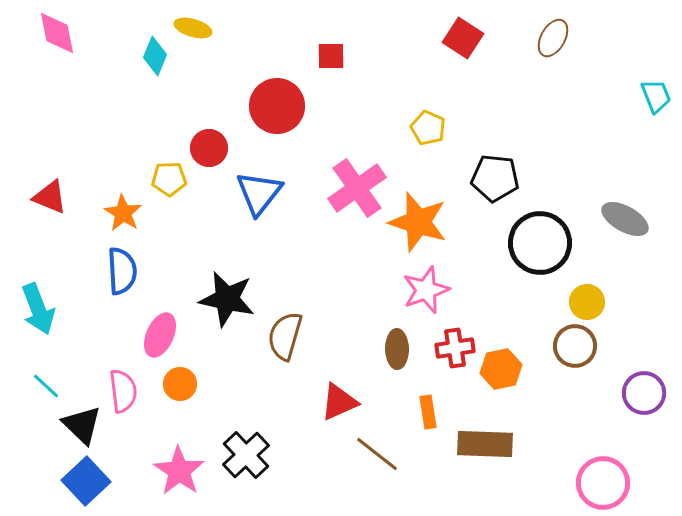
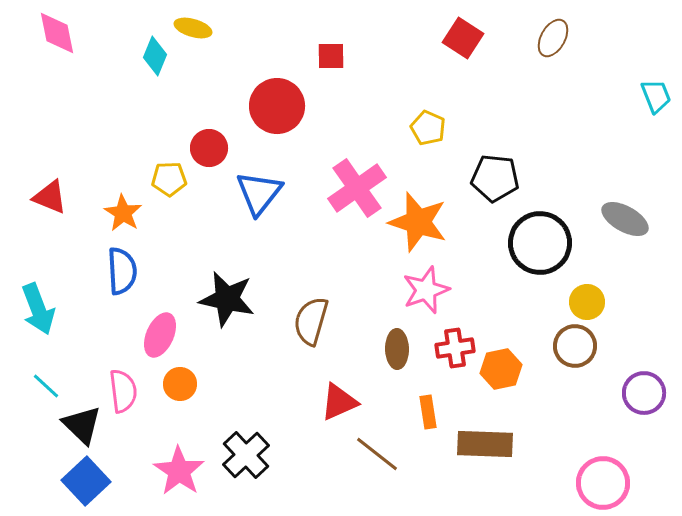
brown semicircle at (285, 336): moved 26 px right, 15 px up
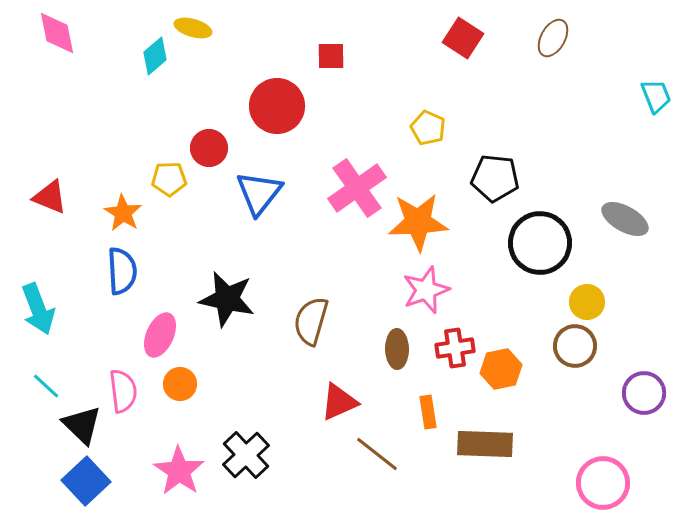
cyan diamond at (155, 56): rotated 27 degrees clockwise
orange star at (418, 222): rotated 20 degrees counterclockwise
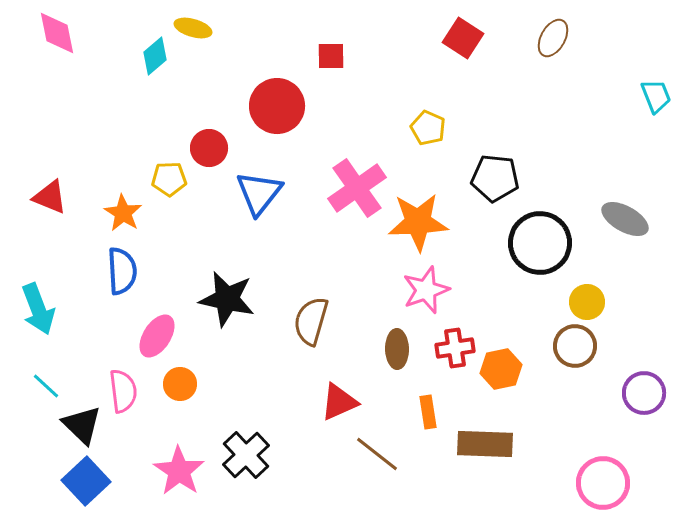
pink ellipse at (160, 335): moved 3 px left, 1 px down; rotated 9 degrees clockwise
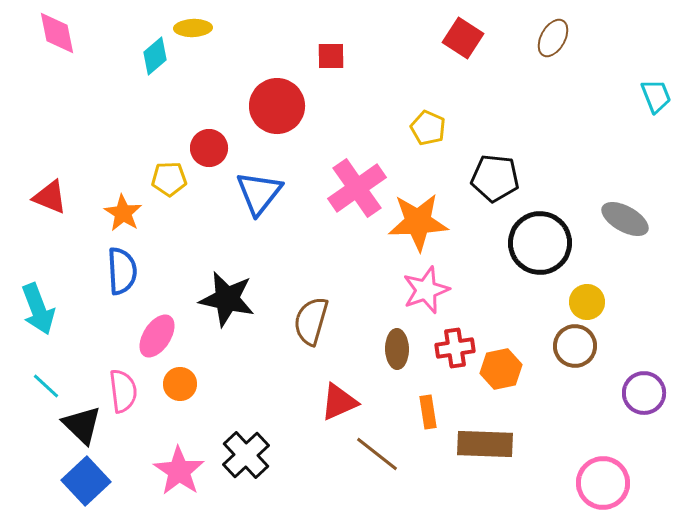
yellow ellipse at (193, 28): rotated 18 degrees counterclockwise
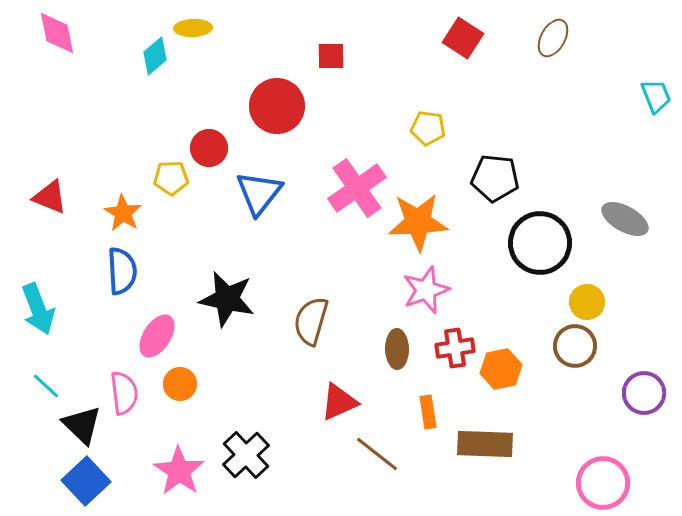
yellow pentagon at (428, 128): rotated 16 degrees counterclockwise
yellow pentagon at (169, 179): moved 2 px right, 1 px up
pink semicircle at (123, 391): moved 1 px right, 2 px down
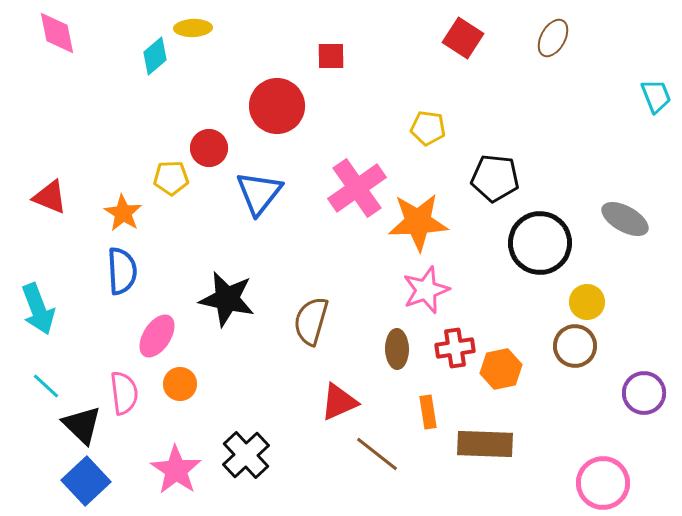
pink star at (179, 471): moved 3 px left, 1 px up
